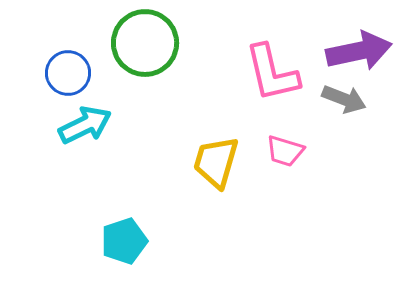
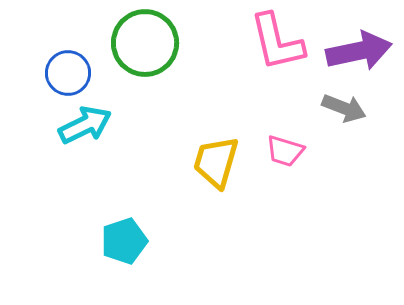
pink L-shape: moved 5 px right, 31 px up
gray arrow: moved 9 px down
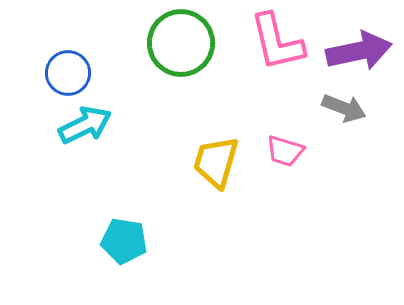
green circle: moved 36 px right
cyan pentagon: rotated 27 degrees clockwise
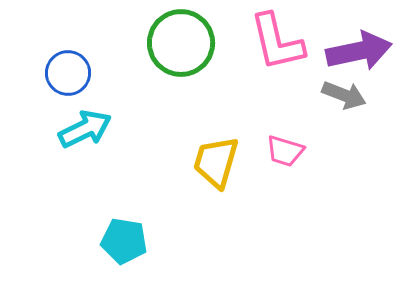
gray arrow: moved 13 px up
cyan arrow: moved 4 px down
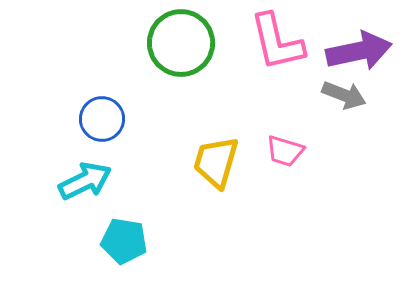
blue circle: moved 34 px right, 46 px down
cyan arrow: moved 52 px down
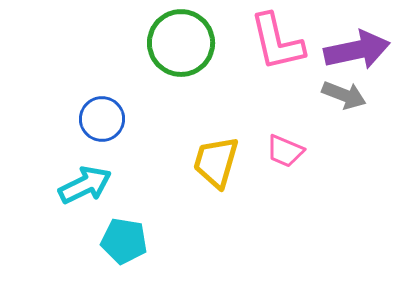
purple arrow: moved 2 px left, 1 px up
pink trapezoid: rotated 6 degrees clockwise
cyan arrow: moved 4 px down
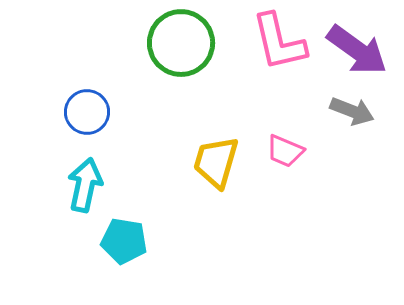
pink L-shape: moved 2 px right
purple arrow: rotated 48 degrees clockwise
gray arrow: moved 8 px right, 16 px down
blue circle: moved 15 px left, 7 px up
cyan arrow: rotated 52 degrees counterclockwise
